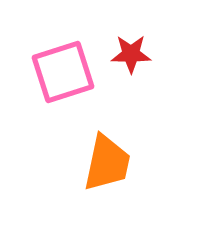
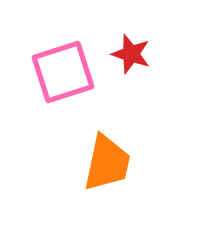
red star: rotated 18 degrees clockwise
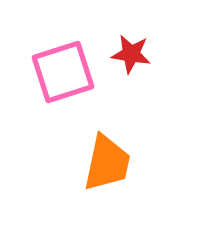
red star: rotated 9 degrees counterclockwise
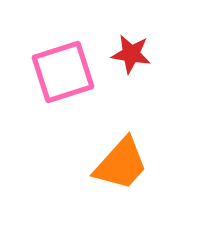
orange trapezoid: moved 14 px right, 1 px down; rotated 30 degrees clockwise
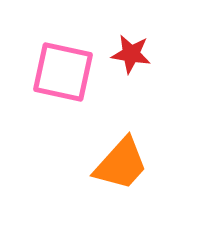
pink square: rotated 30 degrees clockwise
